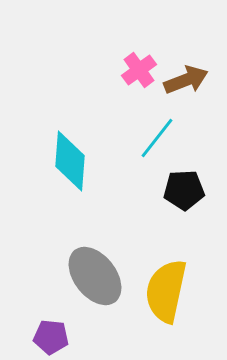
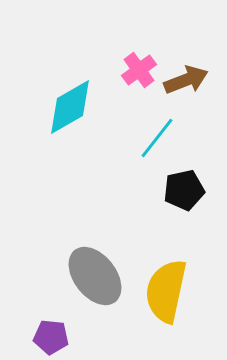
cyan diamond: moved 54 px up; rotated 56 degrees clockwise
black pentagon: rotated 9 degrees counterclockwise
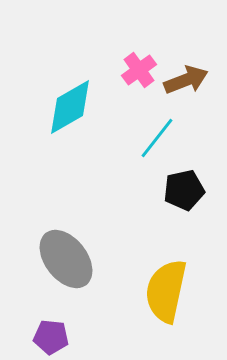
gray ellipse: moved 29 px left, 17 px up
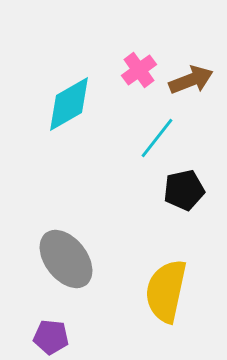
brown arrow: moved 5 px right
cyan diamond: moved 1 px left, 3 px up
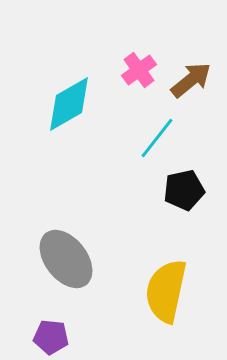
brown arrow: rotated 18 degrees counterclockwise
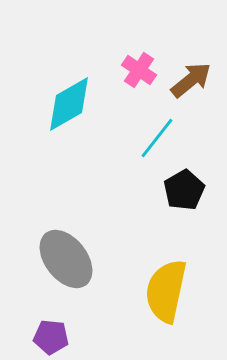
pink cross: rotated 20 degrees counterclockwise
black pentagon: rotated 18 degrees counterclockwise
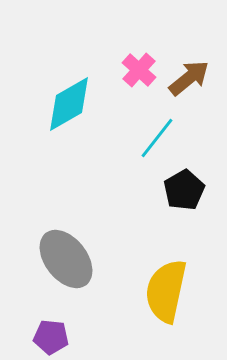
pink cross: rotated 8 degrees clockwise
brown arrow: moved 2 px left, 2 px up
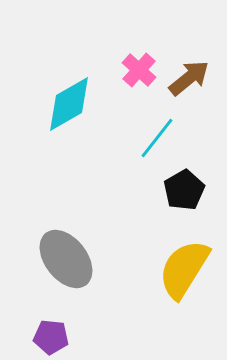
yellow semicircle: moved 18 px right, 22 px up; rotated 20 degrees clockwise
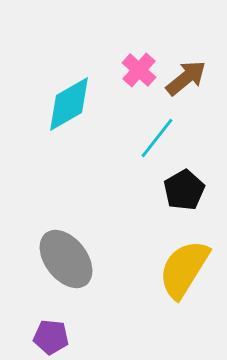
brown arrow: moved 3 px left
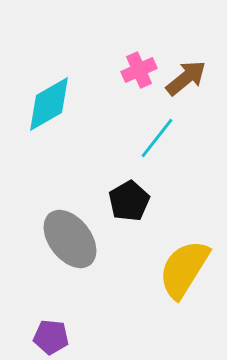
pink cross: rotated 24 degrees clockwise
cyan diamond: moved 20 px left
black pentagon: moved 55 px left, 11 px down
gray ellipse: moved 4 px right, 20 px up
